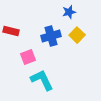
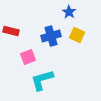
blue star: rotated 24 degrees counterclockwise
yellow square: rotated 21 degrees counterclockwise
cyan L-shape: rotated 80 degrees counterclockwise
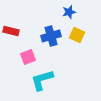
blue star: rotated 24 degrees clockwise
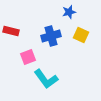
yellow square: moved 4 px right
cyan L-shape: moved 4 px right, 1 px up; rotated 110 degrees counterclockwise
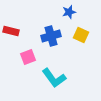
cyan L-shape: moved 8 px right, 1 px up
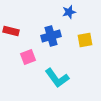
yellow square: moved 4 px right, 5 px down; rotated 35 degrees counterclockwise
cyan L-shape: moved 3 px right
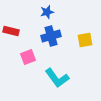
blue star: moved 22 px left
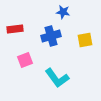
blue star: moved 16 px right; rotated 24 degrees clockwise
red rectangle: moved 4 px right, 2 px up; rotated 21 degrees counterclockwise
pink square: moved 3 px left, 3 px down
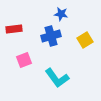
blue star: moved 2 px left, 2 px down
red rectangle: moved 1 px left
yellow square: rotated 21 degrees counterclockwise
pink square: moved 1 px left
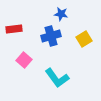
yellow square: moved 1 px left, 1 px up
pink square: rotated 28 degrees counterclockwise
